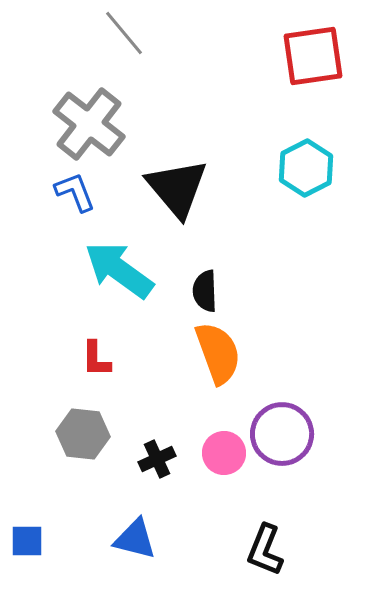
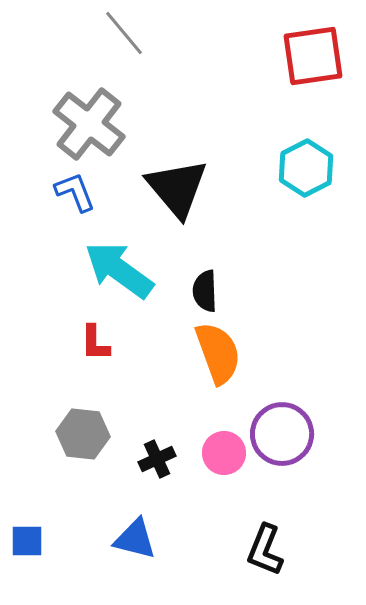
red L-shape: moved 1 px left, 16 px up
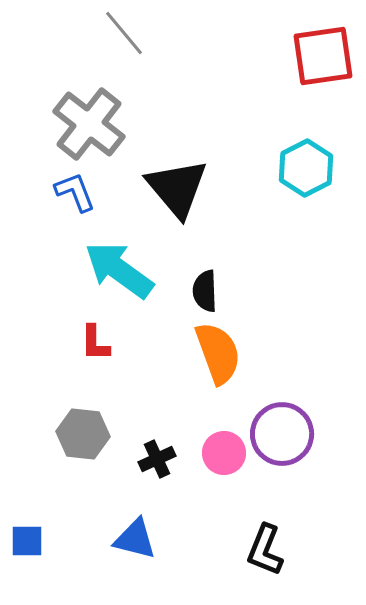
red square: moved 10 px right
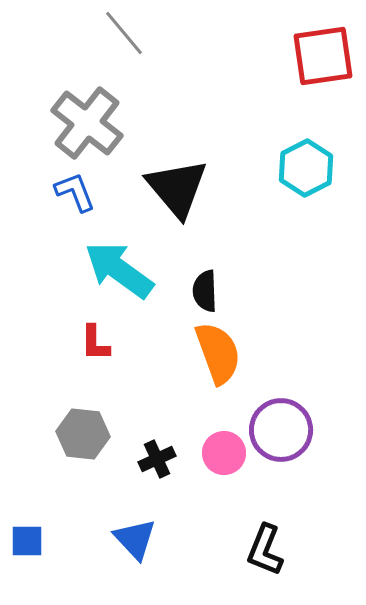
gray cross: moved 2 px left, 1 px up
purple circle: moved 1 px left, 4 px up
blue triangle: rotated 33 degrees clockwise
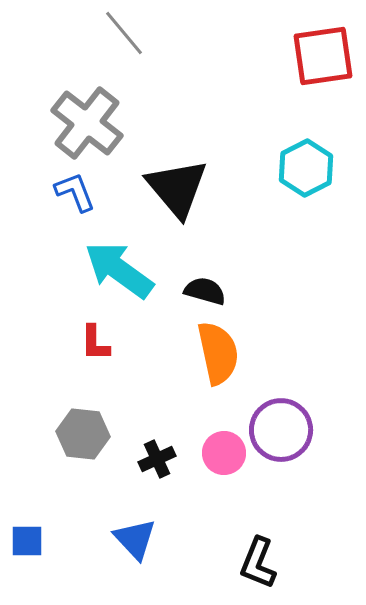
black semicircle: rotated 108 degrees clockwise
orange semicircle: rotated 8 degrees clockwise
black L-shape: moved 7 px left, 13 px down
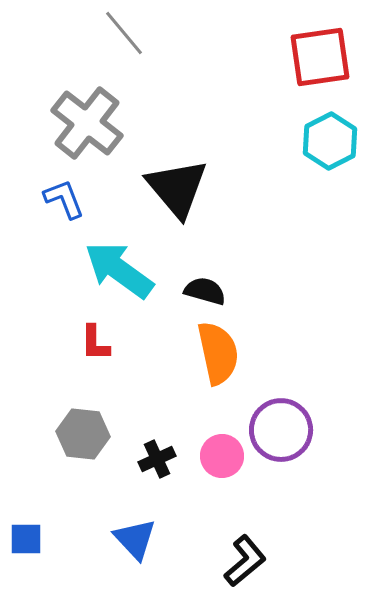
red square: moved 3 px left, 1 px down
cyan hexagon: moved 24 px right, 27 px up
blue L-shape: moved 11 px left, 7 px down
pink circle: moved 2 px left, 3 px down
blue square: moved 1 px left, 2 px up
black L-shape: moved 13 px left, 2 px up; rotated 152 degrees counterclockwise
